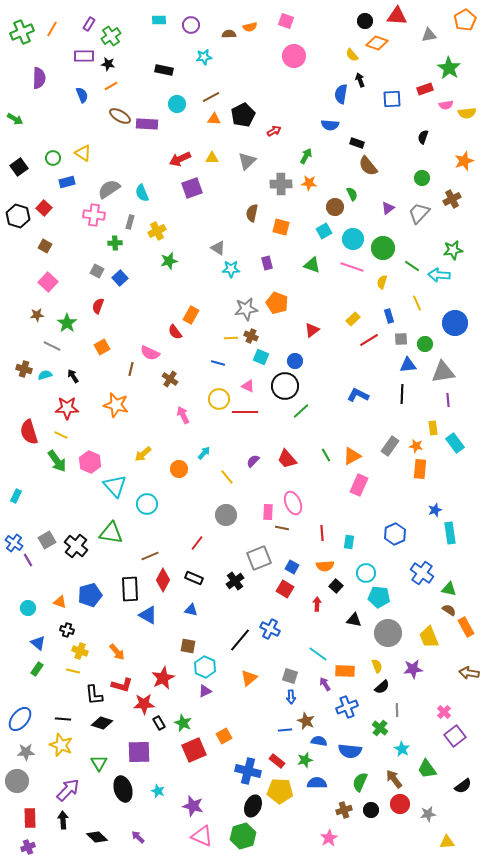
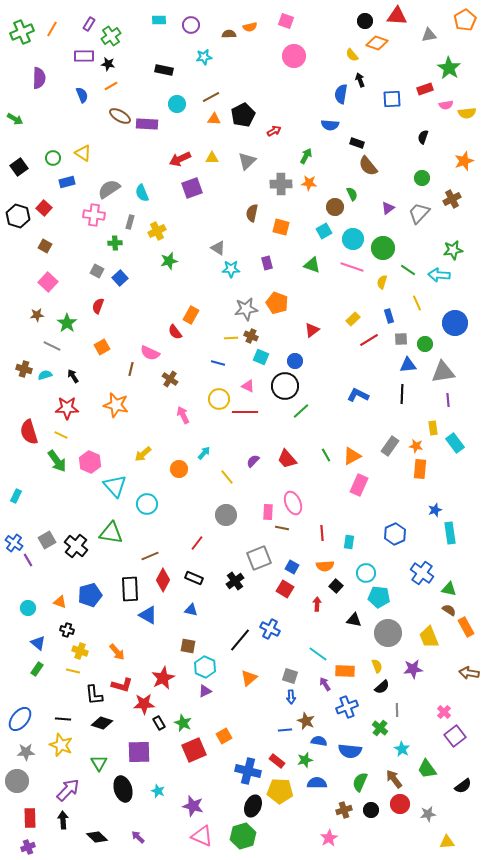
green line at (412, 266): moved 4 px left, 4 px down
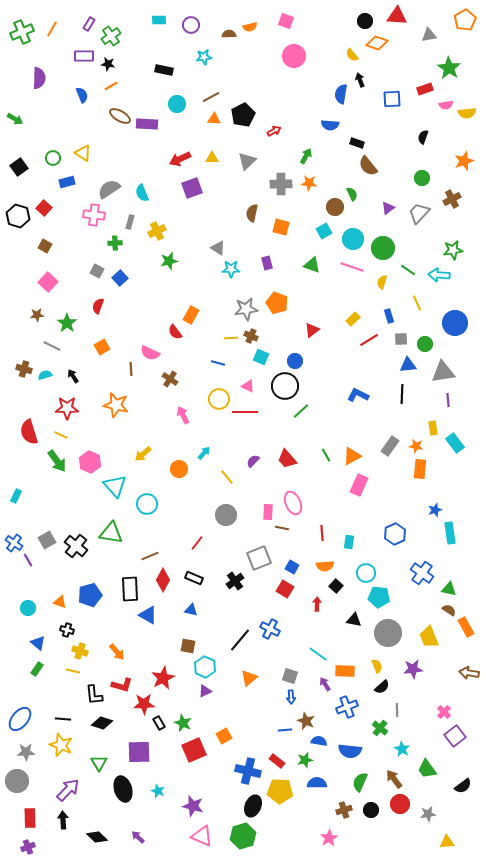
brown line at (131, 369): rotated 16 degrees counterclockwise
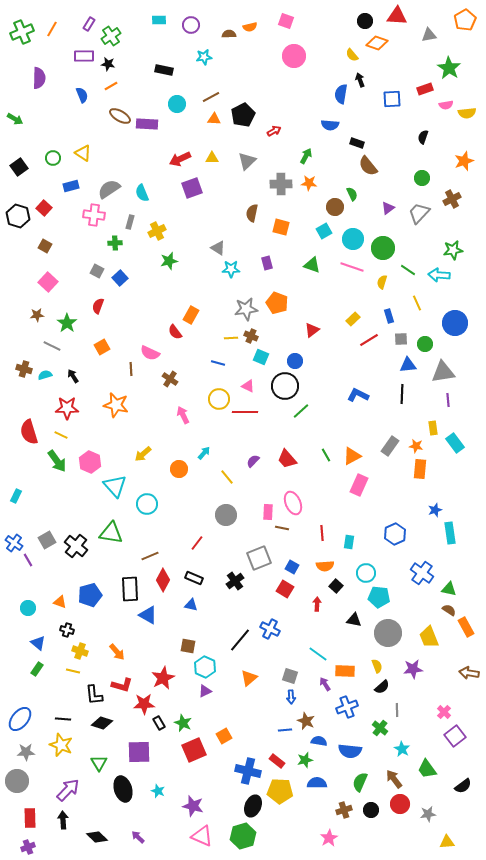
blue rectangle at (67, 182): moved 4 px right, 4 px down
blue triangle at (191, 610): moved 5 px up
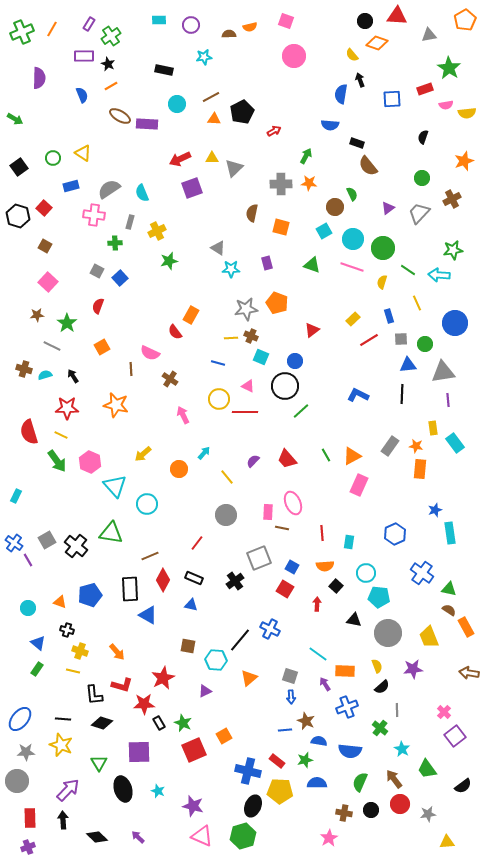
black star at (108, 64): rotated 16 degrees clockwise
black pentagon at (243, 115): moved 1 px left, 3 px up
gray triangle at (247, 161): moved 13 px left, 7 px down
cyan hexagon at (205, 667): moved 11 px right, 7 px up; rotated 20 degrees counterclockwise
brown cross at (344, 810): moved 3 px down; rotated 28 degrees clockwise
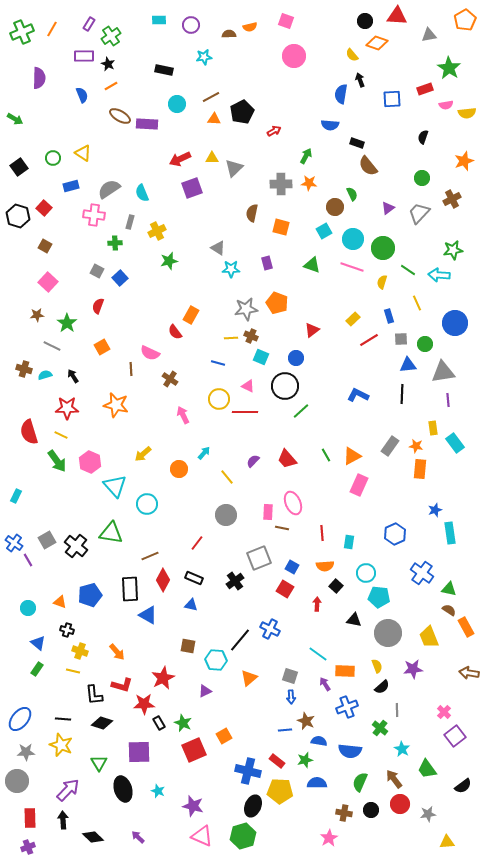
blue circle at (295, 361): moved 1 px right, 3 px up
black diamond at (97, 837): moved 4 px left
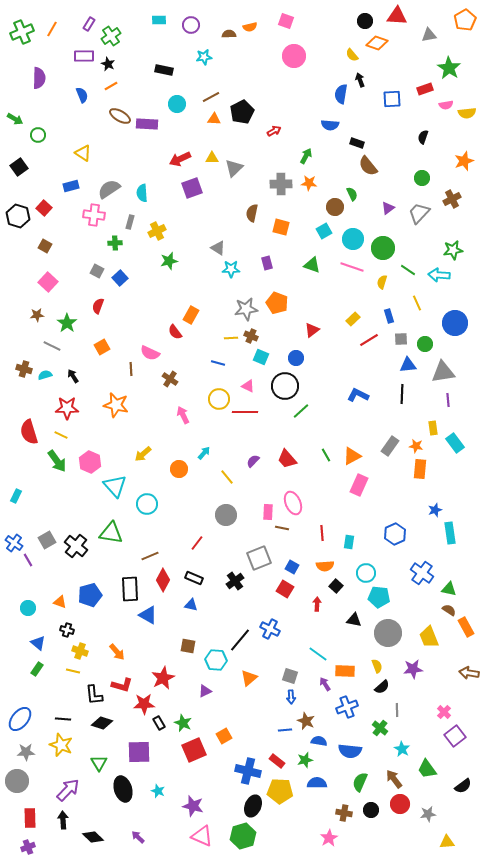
green circle at (53, 158): moved 15 px left, 23 px up
cyan semicircle at (142, 193): rotated 18 degrees clockwise
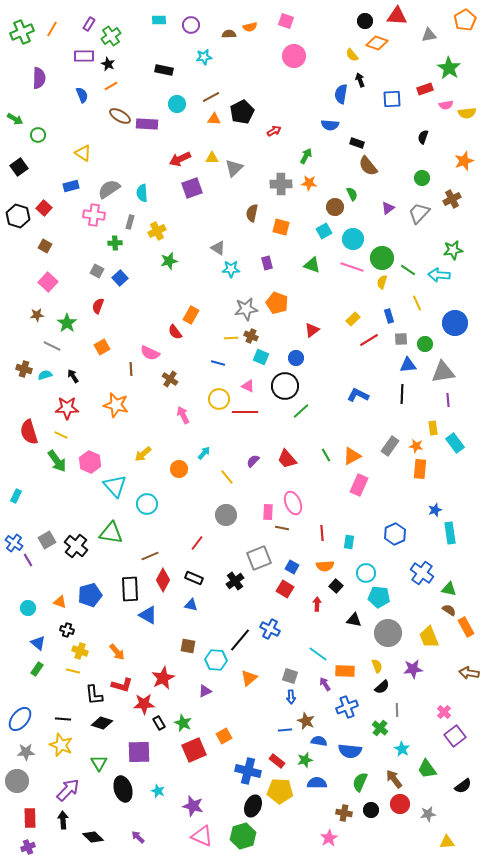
green circle at (383, 248): moved 1 px left, 10 px down
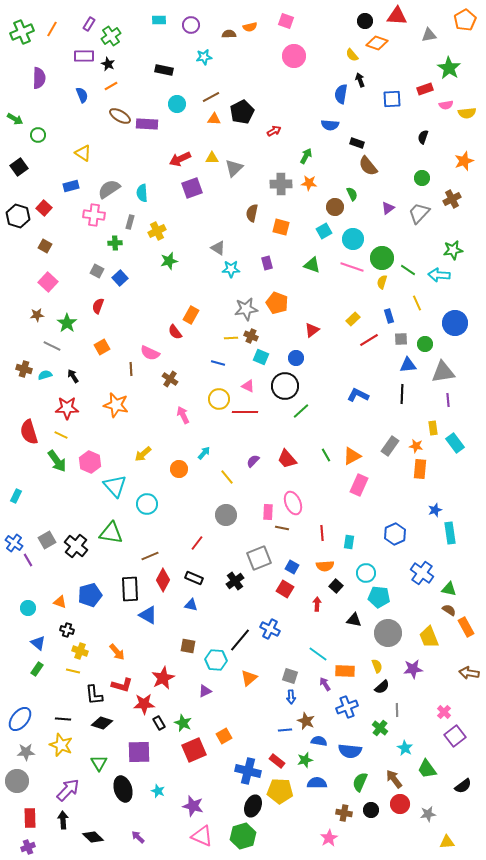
cyan star at (402, 749): moved 3 px right, 1 px up
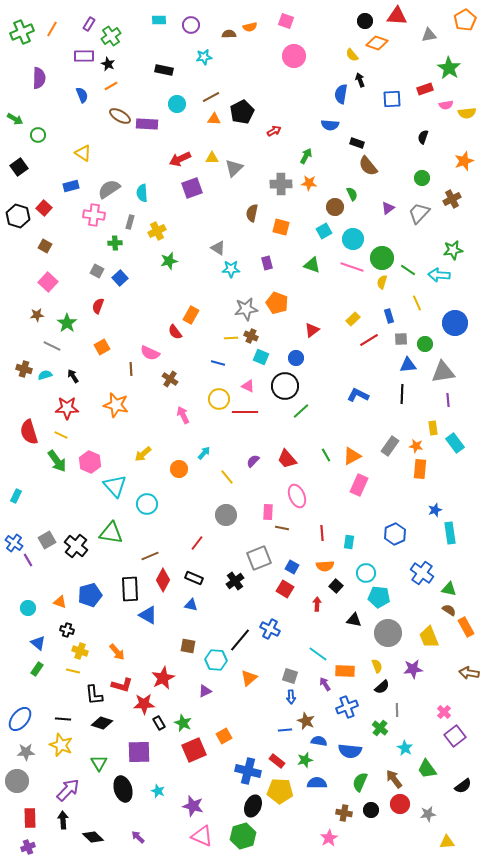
pink ellipse at (293, 503): moved 4 px right, 7 px up
